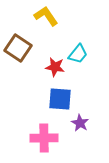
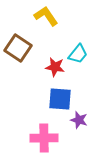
purple star: moved 1 px left, 3 px up; rotated 12 degrees counterclockwise
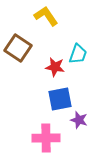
cyan trapezoid: rotated 20 degrees counterclockwise
blue square: rotated 15 degrees counterclockwise
pink cross: moved 2 px right
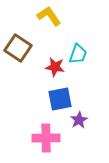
yellow L-shape: moved 3 px right
purple star: rotated 24 degrees clockwise
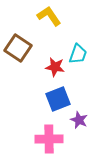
blue square: moved 2 px left; rotated 10 degrees counterclockwise
purple star: rotated 18 degrees counterclockwise
pink cross: moved 3 px right, 1 px down
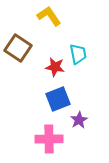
cyan trapezoid: rotated 30 degrees counterclockwise
purple star: rotated 18 degrees clockwise
